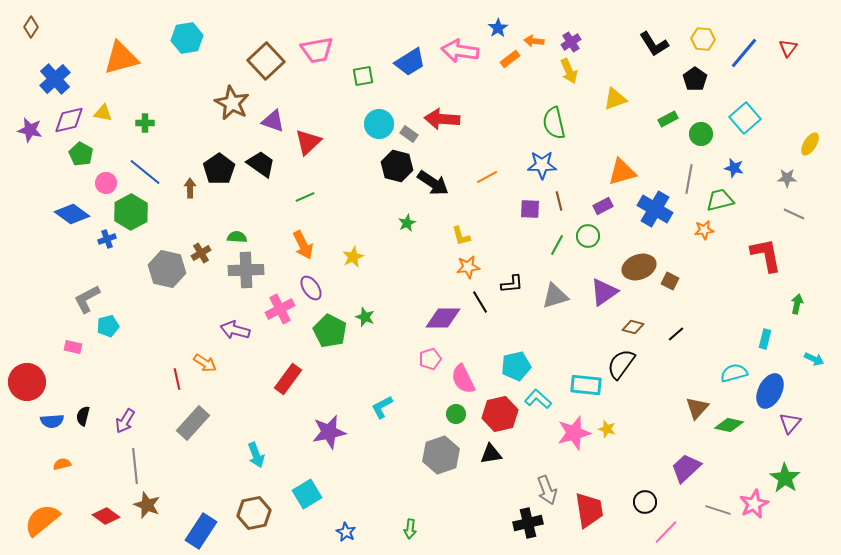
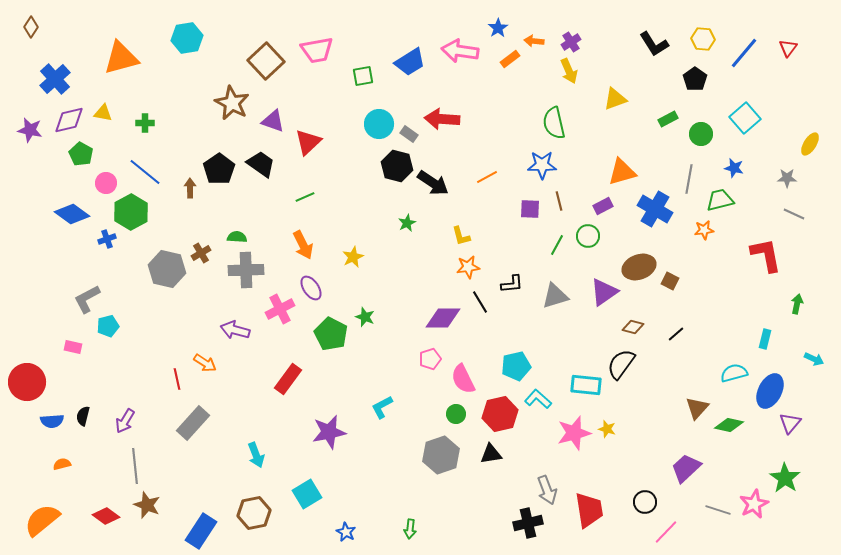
green pentagon at (330, 331): moved 1 px right, 3 px down
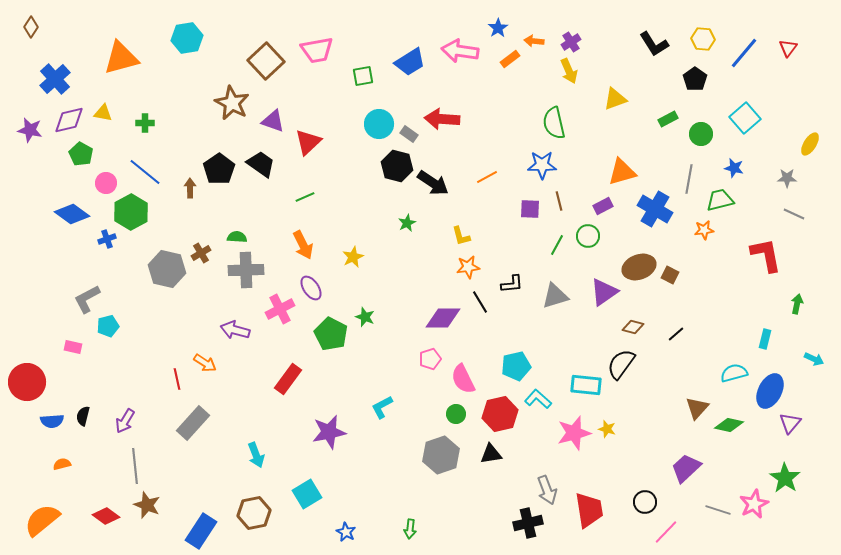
brown square at (670, 281): moved 6 px up
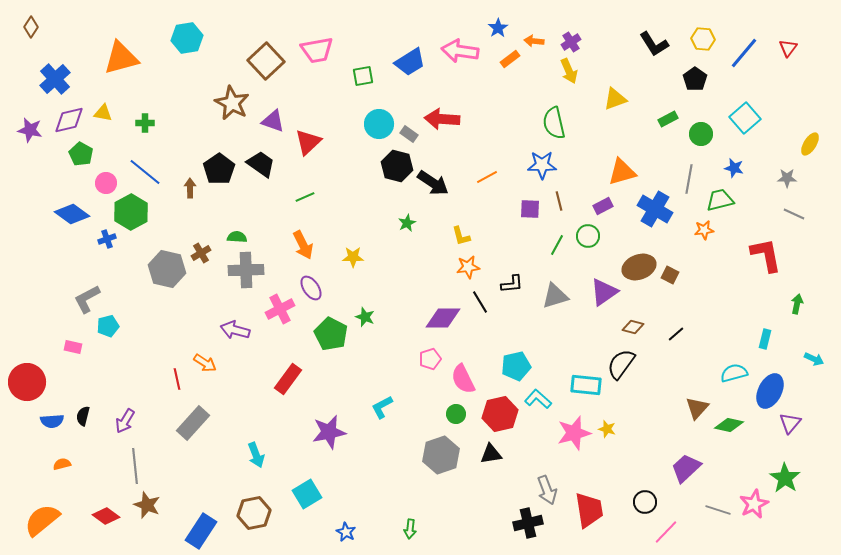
yellow star at (353, 257): rotated 25 degrees clockwise
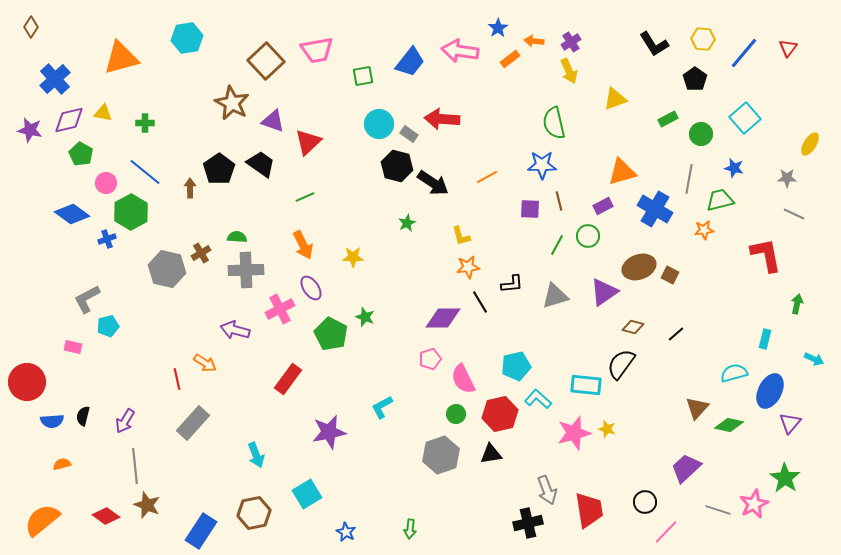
blue trapezoid at (410, 62): rotated 20 degrees counterclockwise
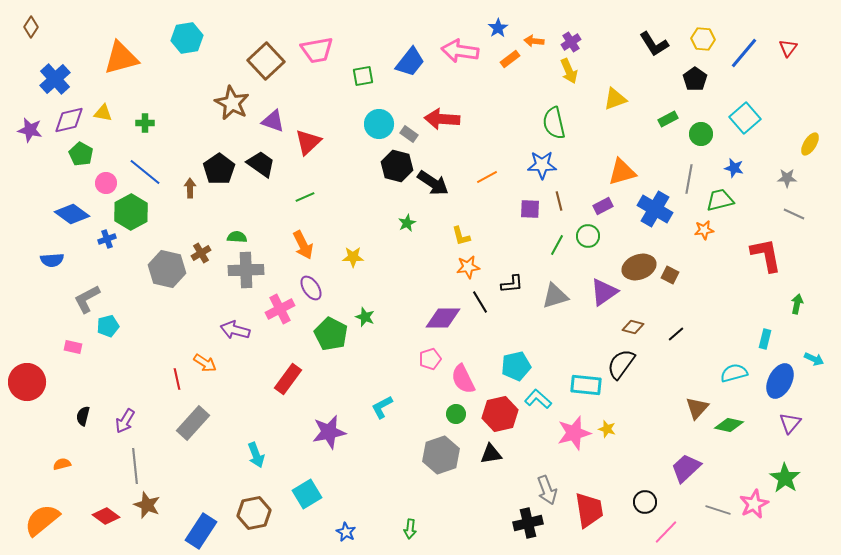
blue ellipse at (770, 391): moved 10 px right, 10 px up
blue semicircle at (52, 421): moved 161 px up
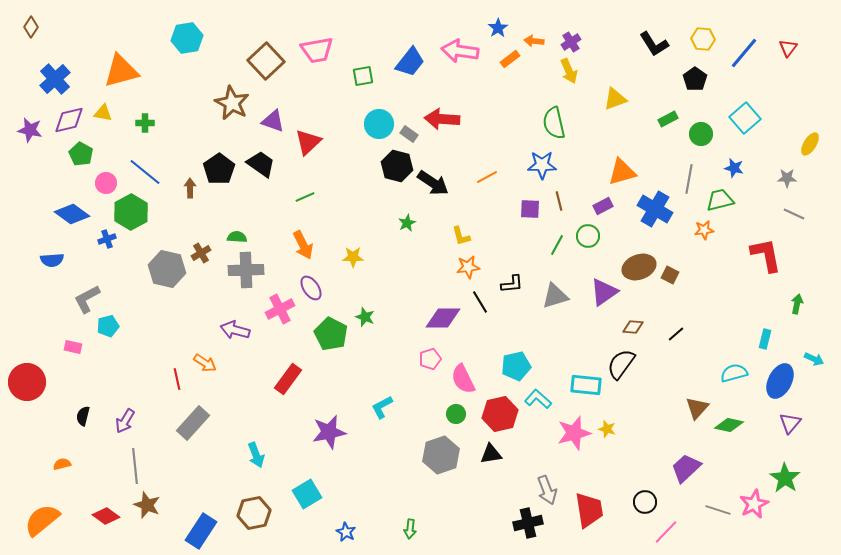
orange triangle at (121, 58): moved 13 px down
brown diamond at (633, 327): rotated 10 degrees counterclockwise
